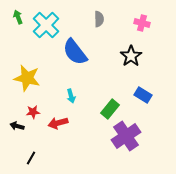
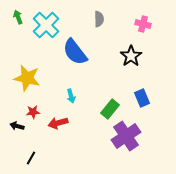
pink cross: moved 1 px right, 1 px down
blue rectangle: moved 1 px left, 3 px down; rotated 36 degrees clockwise
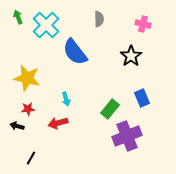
cyan arrow: moved 5 px left, 3 px down
red star: moved 5 px left, 3 px up
purple cross: moved 1 px right; rotated 12 degrees clockwise
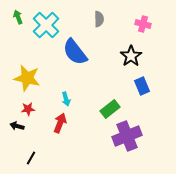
blue rectangle: moved 12 px up
green rectangle: rotated 12 degrees clockwise
red arrow: moved 2 px right; rotated 126 degrees clockwise
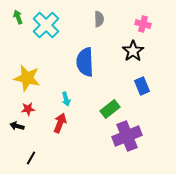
blue semicircle: moved 10 px right, 10 px down; rotated 36 degrees clockwise
black star: moved 2 px right, 5 px up
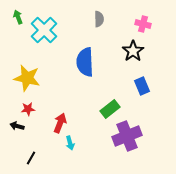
cyan cross: moved 2 px left, 5 px down
cyan arrow: moved 4 px right, 44 px down
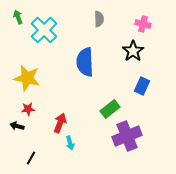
blue rectangle: rotated 48 degrees clockwise
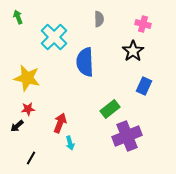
cyan cross: moved 10 px right, 7 px down
blue rectangle: moved 2 px right
black arrow: rotated 56 degrees counterclockwise
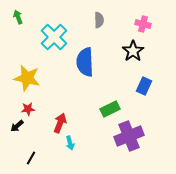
gray semicircle: moved 1 px down
green rectangle: rotated 12 degrees clockwise
purple cross: moved 2 px right
